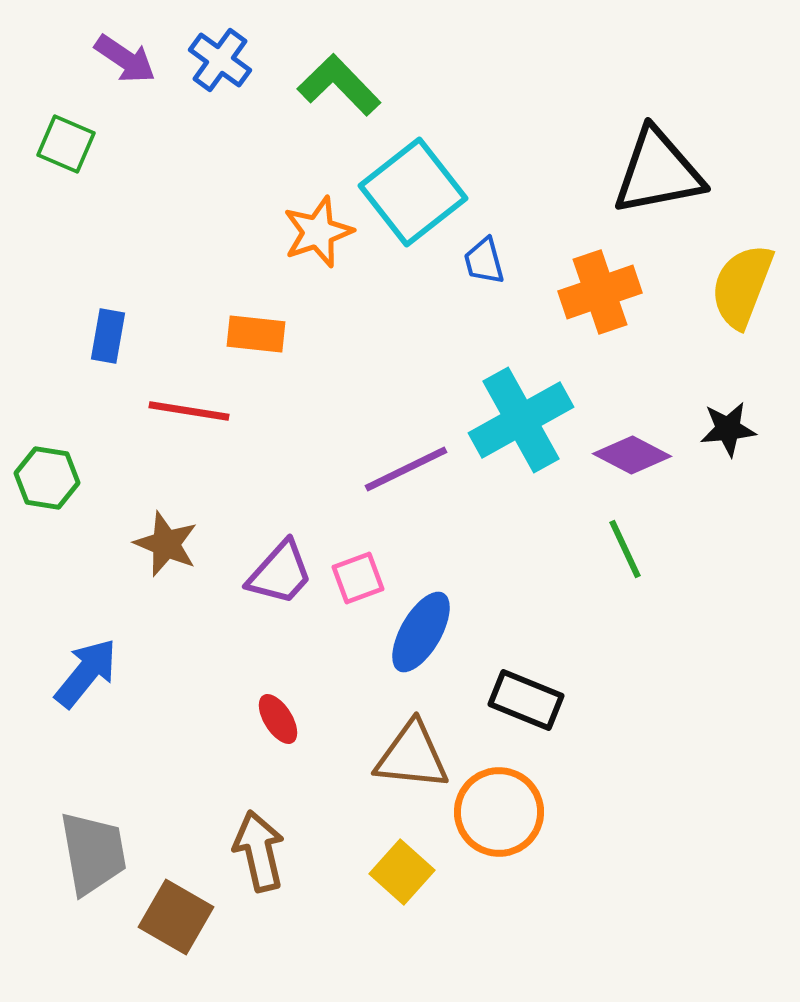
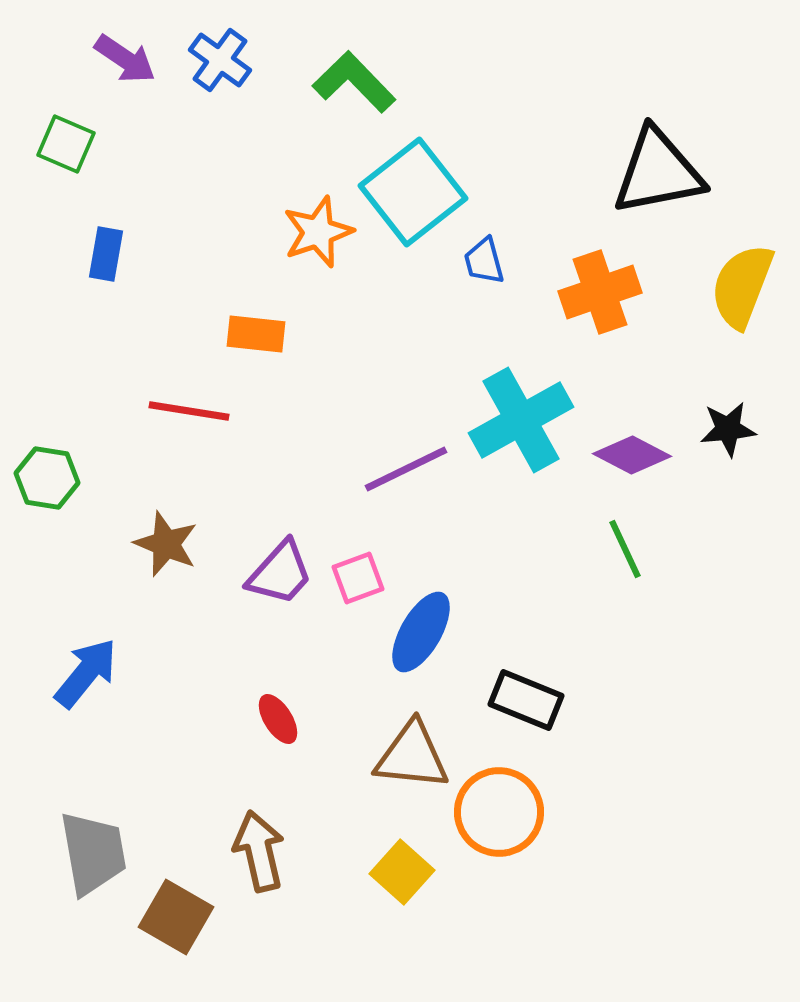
green L-shape: moved 15 px right, 3 px up
blue rectangle: moved 2 px left, 82 px up
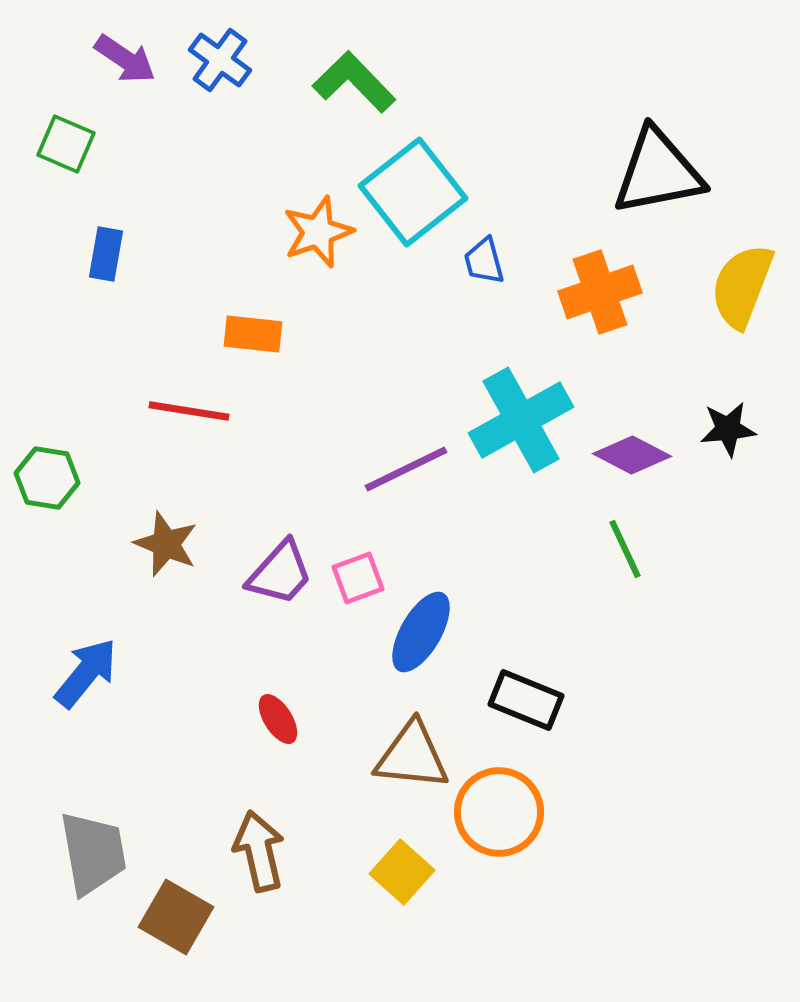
orange rectangle: moved 3 px left
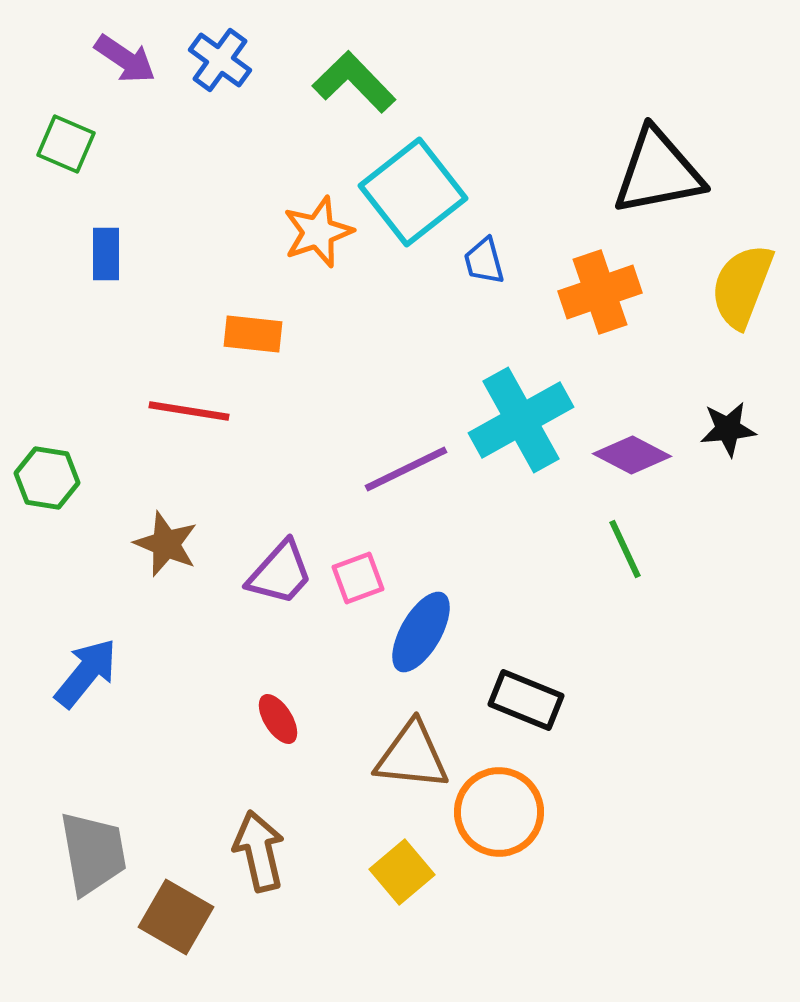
blue rectangle: rotated 10 degrees counterclockwise
yellow square: rotated 8 degrees clockwise
